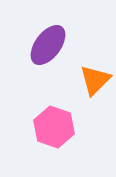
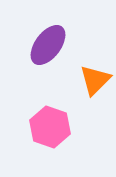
pink hexagon: moved 4 px left
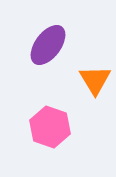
orange triangle: rotated 16 degrees counterclockwise
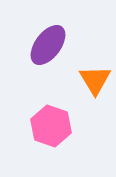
pink hexagon: moved 1 px right, 1 px up
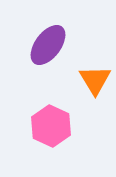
pink hexagon: rotated 6 degrees clockwise
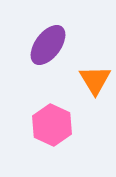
pink hexagon: moved 1 px right, 1 px up
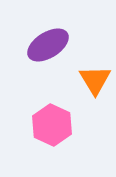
purple ellipse: rotated 21 degrees clockwise
